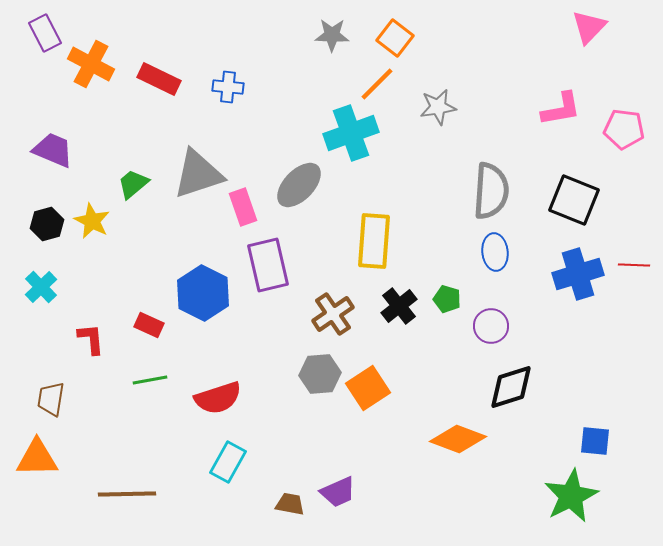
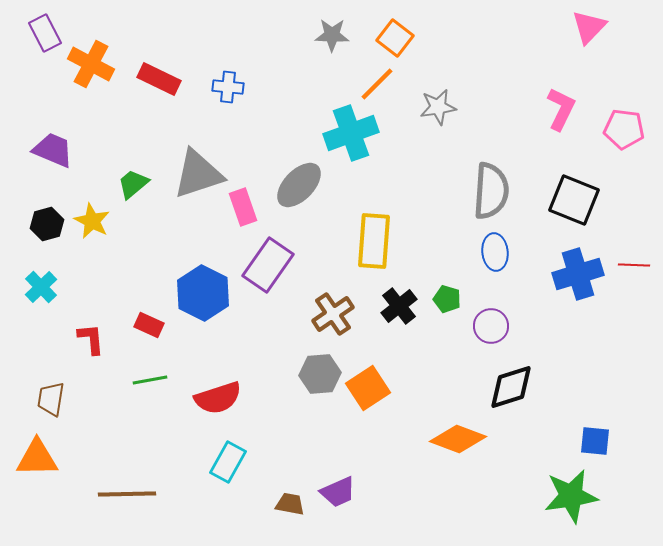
pink L-shape at (561, 109): rotated 54 degrees counterclockwise
purple rectangle at (268, 265): rotated 48 degrees clockwise
green star at (571, 496): rotated 18 degrees clockwise
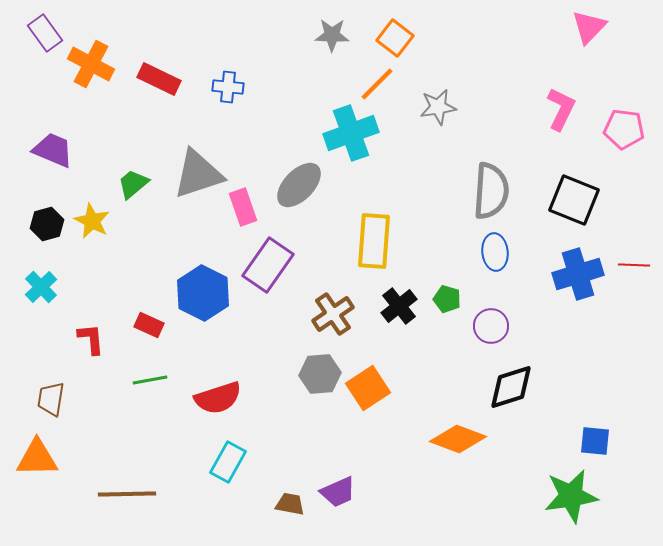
purple rectangle at (45, 33): rotated 9 degrees counterclockwise
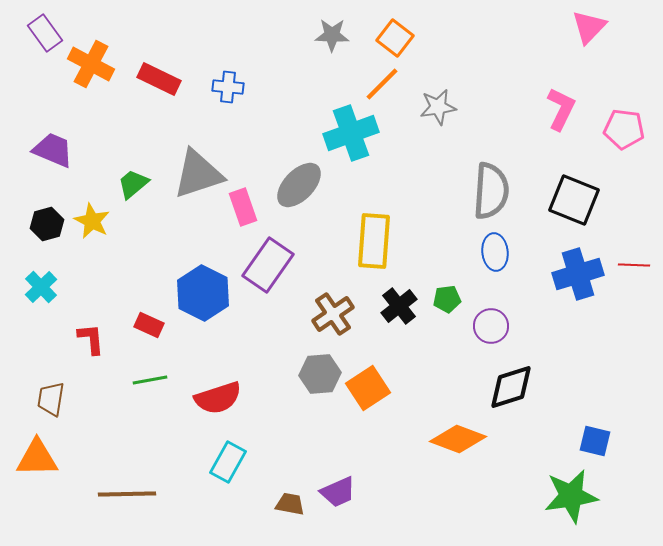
orange line at (377, 84): moved 5 px right
green pentagon at (447, 299): rotated 24 degrees counterclockwise
blue square at (595, 441): rotated 8 degrees clockwise
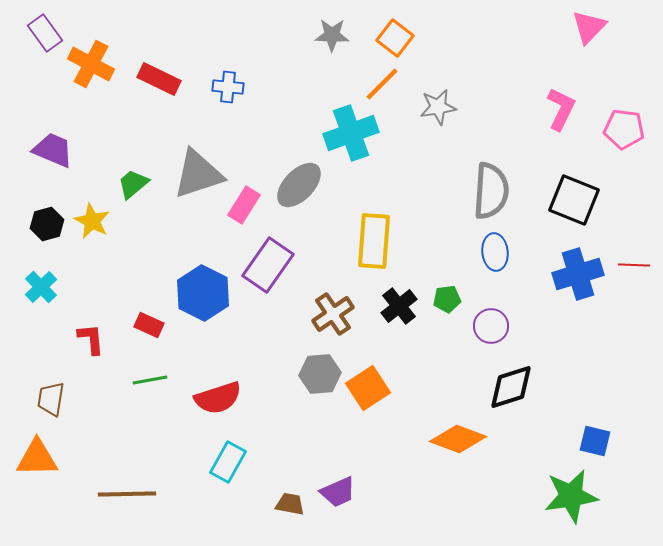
pink rectangle at (243, 207): moved 1 px right, 2 px up; rotated 51 degrees clockwise
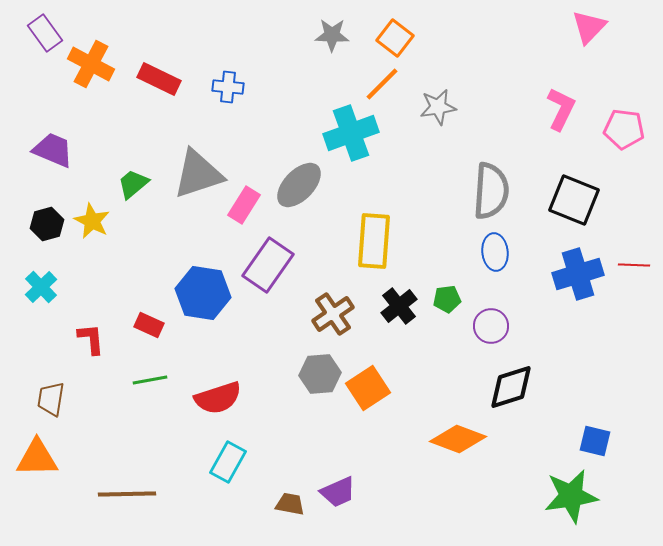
blue hexagon at (203, 293): rotated 18 degrees counterclockwise
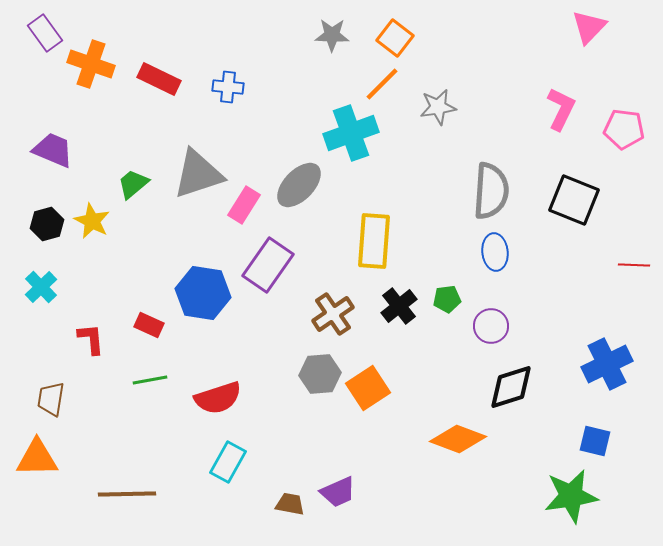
orange cross at (91, 64): rotated 9 degrees counterclockwise
blue cross at (578, 274): moved 29 px right, 90 px down; rotated 9 degrees counterclockwise
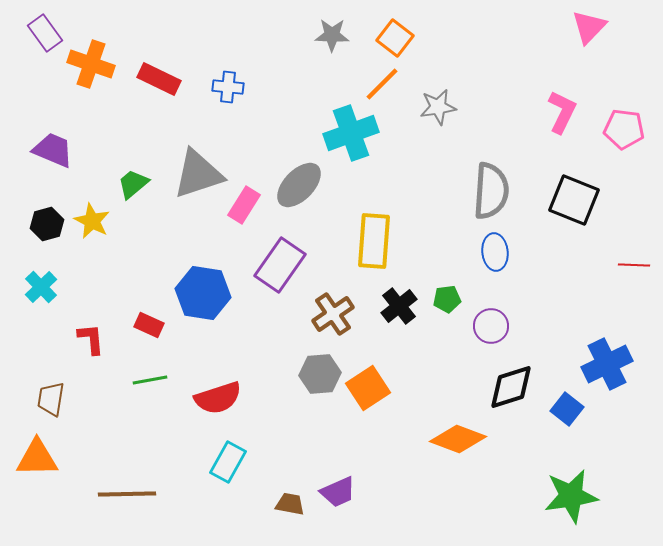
pink L-shape at (561, 109): moved 1 px right, 3 px down
purple rectangle at (268, 265): moved 12 px right
blue square at (595, 441): moved 28 px left, 32 px up; rotated 24 degrees clockwise
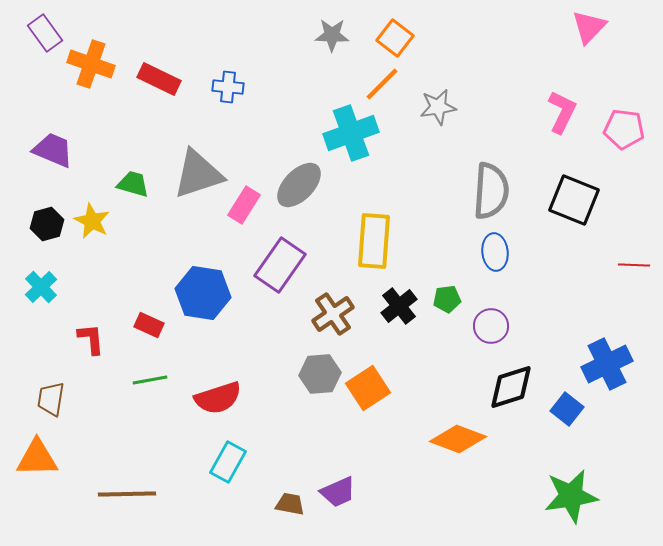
green trapezoid at (133, 184): rotated 56 degrees clockwise
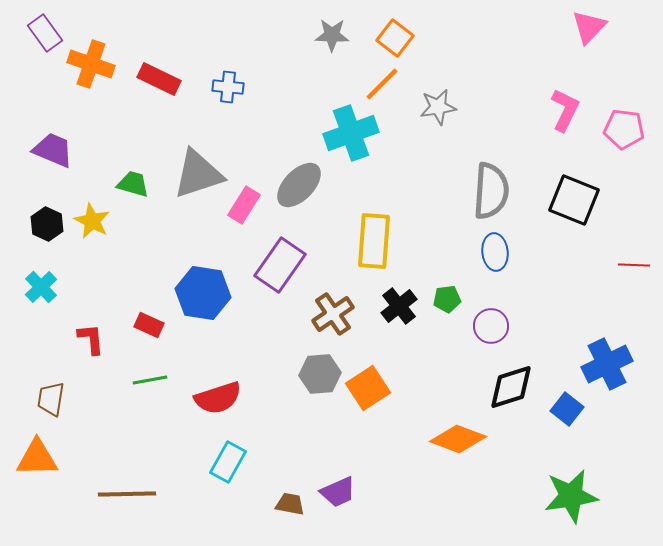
pink L-shape at (562, 112): moved 3 px right, 2 px up
black hexagon at (47, 224): rotated 20 degrees counterclockwise
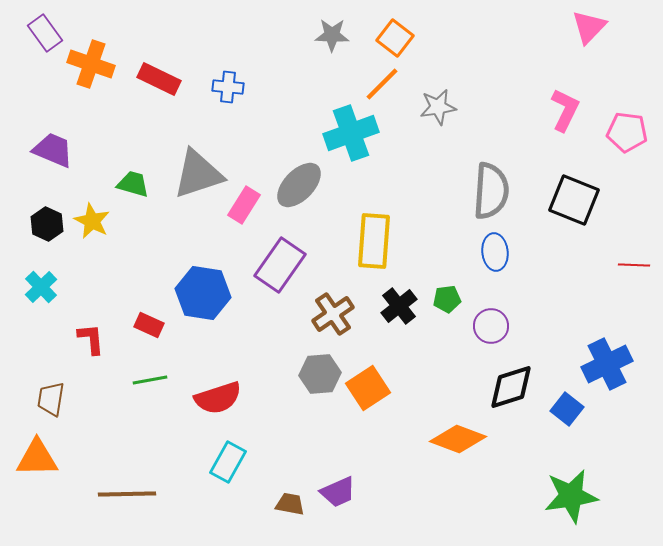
pink pentagon at (624, 129): moved 3 px right, 3 px down
